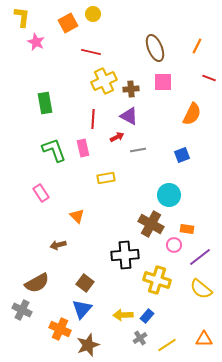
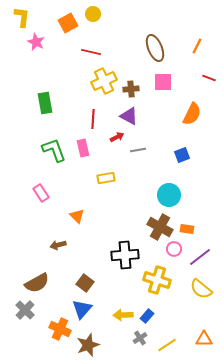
brown cross at (151, 224): moved 9 px right, 3 px down
pink circle at (174, 245): moved 4 px down
gray cross at (22, 310): moved 3 px right; rotated 18 degrees clockwise
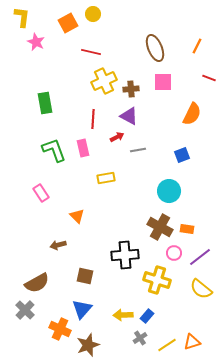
cyan circle at (169, 195): moved 4 px up
pink circle at (174, 249): moved 4 px down
brown square at (85, 283): moved 7 px up; rotated 24 degrees counterclockwise
orange triangle at (204, 339): moved 12 px left, 3 px down; rotated 18 degrees counterclockwise
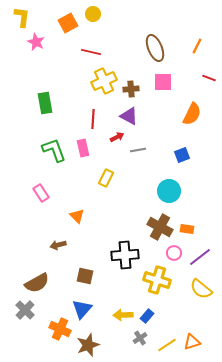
yellow rectangle at (106, 178): rotated 54 degrees counterclockwise
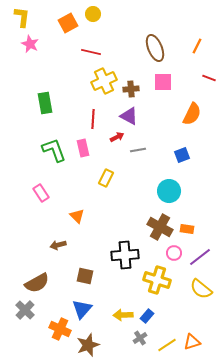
pink star at (36, 42): moved 6 px left, 2 px down
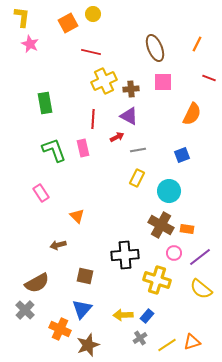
orange line at (197, 46): moved 2 px up
yellow rectangle at (106, 178): moved 31 px right
brown cross at (160, 227): moved 1 px right, 2 px up
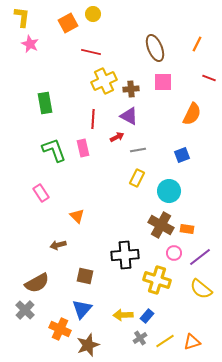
yellow line at (167, 345): moved 2 px left, 4 px up
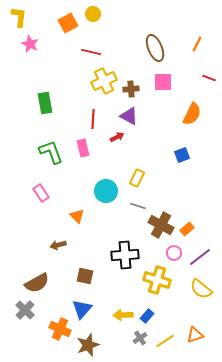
yellow L-shape at (22, 17): moved 3 px left
green L-shape at (54, 150): moved 3 px left, 2 px down
gray line at (138, 150): moved 56 px down; rotated 28 degrees clockwise
cyan circle at (169, 191): moved 63 px left
orange rectangle at (187, 229): rotated 48 degrees counterclockwise
orange triangle at (192, 342): moved 3 px right, 7 px up
